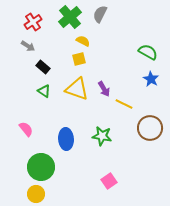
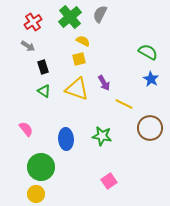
black rectangle: rotated 32 degrees clockwise
purple arrow: moved 6 px up
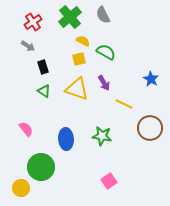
gray semicircle: moved 3 px right, 1 px down; rotated 54 degrees counterclockwise
green semicircle: moved 42 px left
yellow circle: moved 15 px left, 6 px up
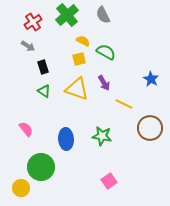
green cross: moved 3 px left, 2 px up
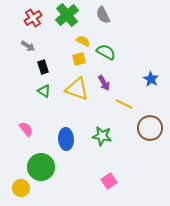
red cross: moved 4 px up
